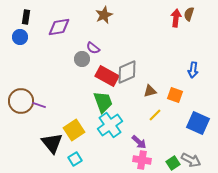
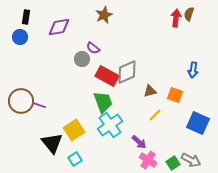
pink cross: moved 6 px right; rotated 24 degrees clockwise
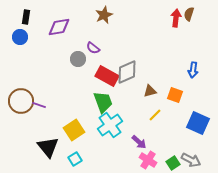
gray circle: moved 4 px left
black triangle: moved 4 px left, 4 px down
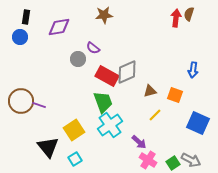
brown star: rotated 18 degrees clockwise
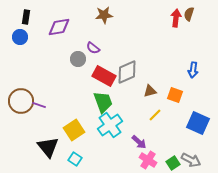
red rectangle: moved 3 px left
cyan square: rotated 24 degrees counterclockwise
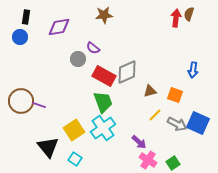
cyan cross: moved 7 px left, 3 px down
gray arrow: moved 14 px left, 36 px up
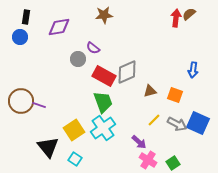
brown semicircle: rotated 32 degrees clockwise
yellow line: moved 1 px left, 5 px down
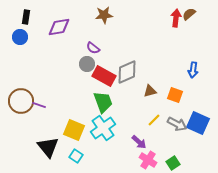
gray circle: moved 9 px right, 5 px down
yellow square: rotated 35 degrees counterclockwise
cyan square: moved 1 px right, 3 px up
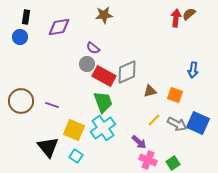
purple line: moved 13 px right
pink cross: rotated 12 degrees counterclockwise
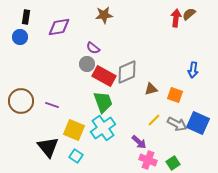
brown triangle: moved 1 px right, 2 px up
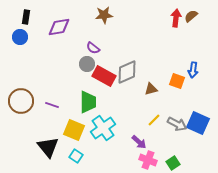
brown semicircle: moved 2 px right, 2 px down
orange square: moved 2 px right, 14 px up
green trapezoid: moved 15 px left; rotated 20 degrees clockwise
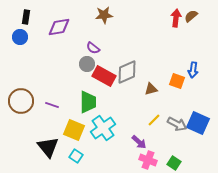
green square: moved 1 px right; rotated 24 degrees counterclockwise
